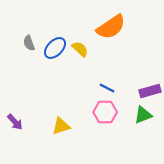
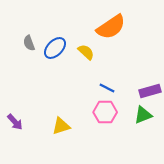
yellow semicircle: moved 6 px right, 3 px down
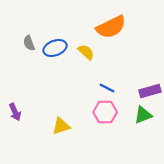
orange semicircle: rotated 8 degrees clockwise
blue ellipse: rotated 25 degrees clockwise
purple arrow: moved 10 px up; rotated 18 degrees clockwise
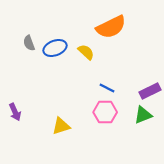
purple rectangle: rotated 10 degrees counterclockwise
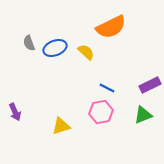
purple rectangle: moved 6 px up
pink hexagon: moved 4 px left; rotated 10 degrees counterclockwise
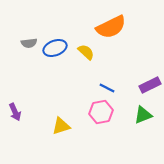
gray semicircle: rotated 77 degrees counterclockwise
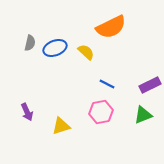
gray semicircle: moved 1 px right; rotated 70 degrees counterclockwise
blue line: moved 4 px up
purple arrow: moved 12 px right
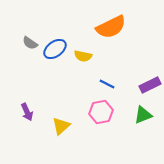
gray semicircle: rotated 112 degrees clockwise
blue ellipse: moved 1 px down; rotated 15 degrees counterclockwise
yellow semicircle: moved 3 px left, 4 px down; rotated 150 degrees clockwise
yellow triangle: rotated 24 degrees counterclockwise
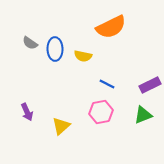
blue ellipse: rotated 55 degrees counterclockwise
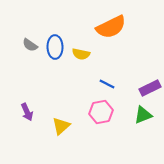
gray semicircle: moved 2 px down
blue ellipse: moved 2 px up
yellow semicircle: moved 2 px left, 2 px up
purple rectangle: moved 3 px down
